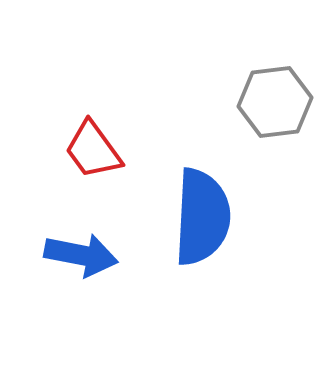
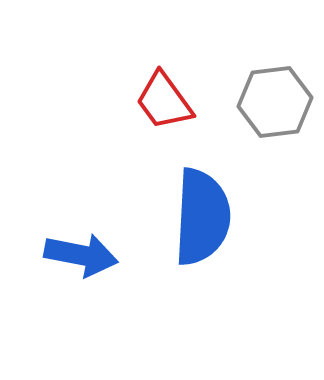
red trapezoid: moved 71 px right, 49 px up
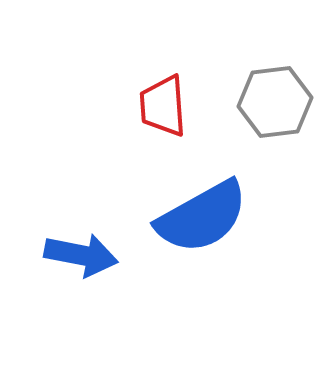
red trapezoid: moved 1 px left, 5 px down; rotated 32 degrees clockwise
blue semicircle: rotated 58 degrees clockwise
